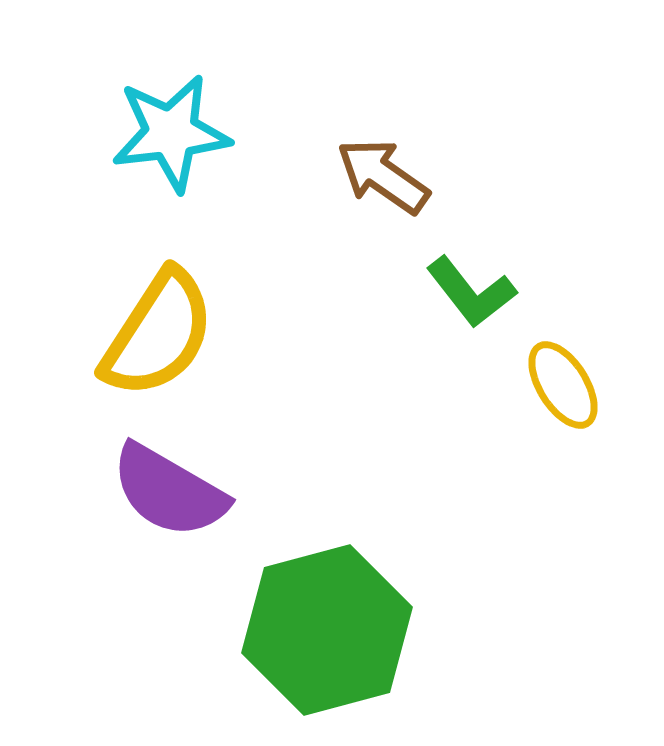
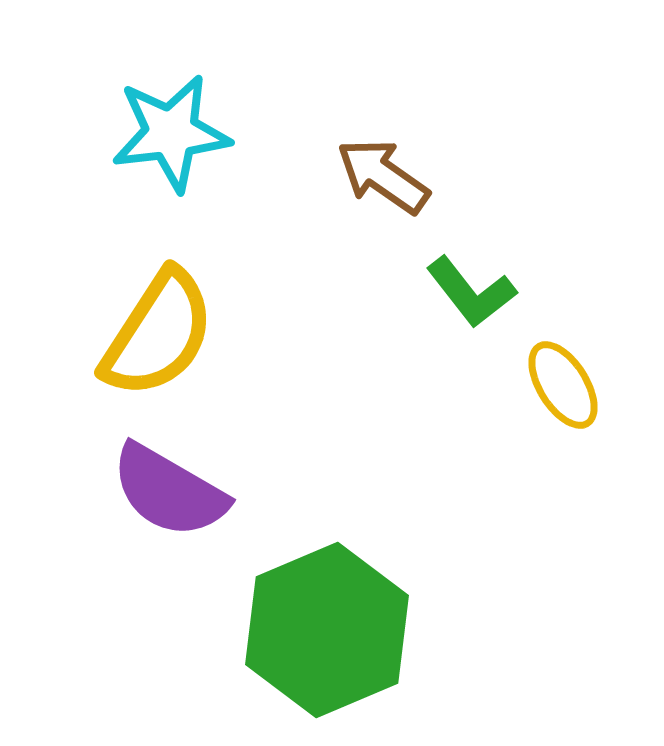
green hexagon: rotated 8 degrees counterclockwise
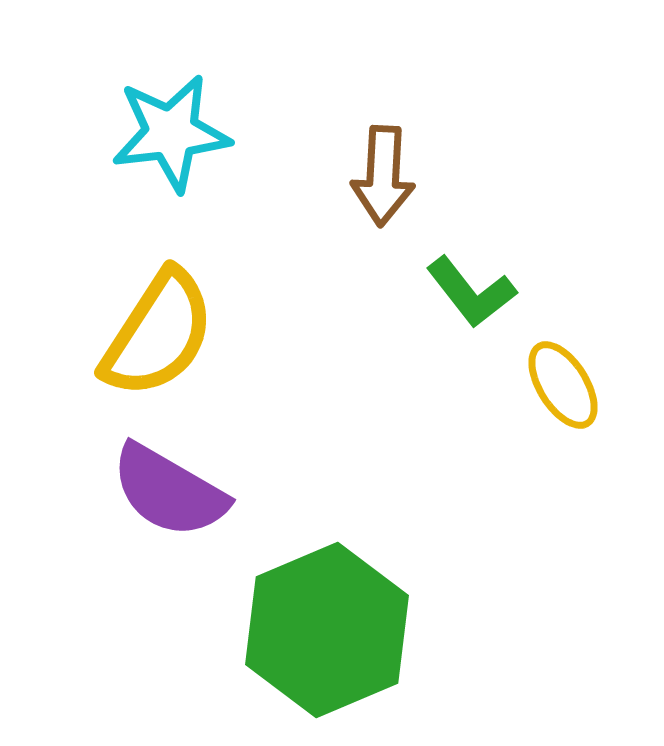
brown arrow: rotated 122 degrees counterclockwise
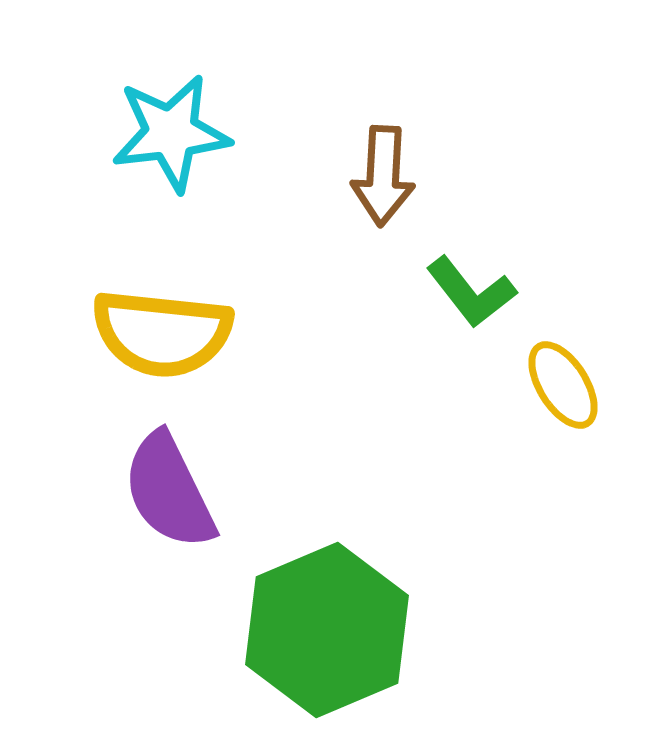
yellow semicircle: moved 4 px right, 1 px up; rotated 63 degrees clockwise
purple semicircle: rotated 34 degrees clockwise
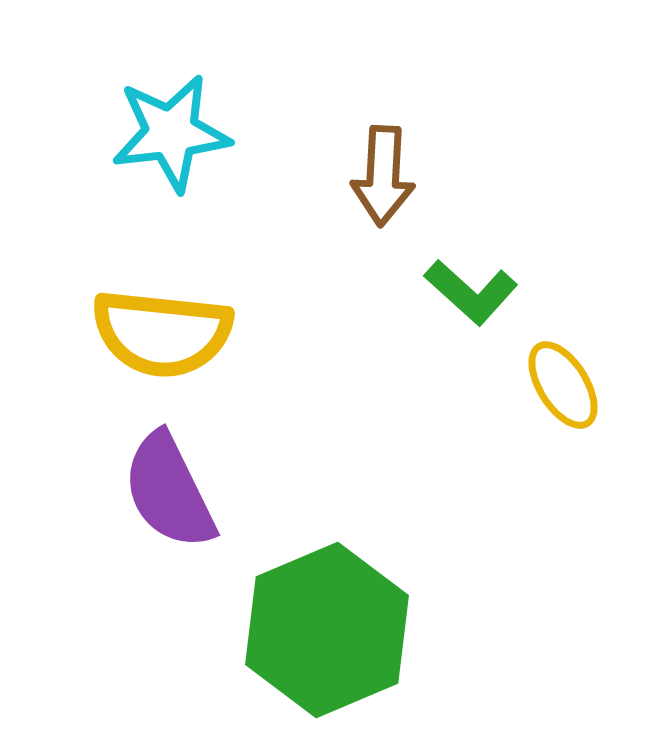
green L-shape: rotated 10 degrees counterclockwise
